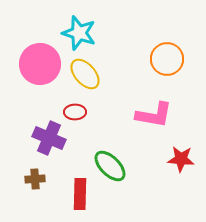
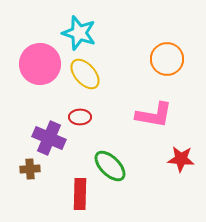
red ellipse: moved 5 px right, 5 px down
brown cross: moved 5 px left, 10 px up
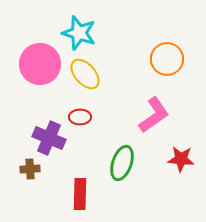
pink L-shape: rotated 45 degrees counterclockwise
green ellipse: moved 12 px right, 3 px up; rotated 64 degrees clockwise
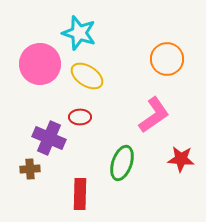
yellow ellipse: moved 2 px right, 2 px down; rotated 16 degrees counterclockwise
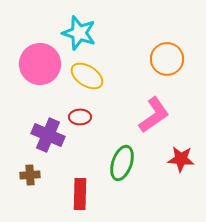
purple cross: moved 1 px left, 3 px up
brown cross: moved 6 px down
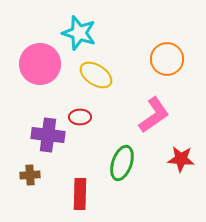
yellow ellipse: moved 9 px right, 1 px up
purple cross: rotated 16 degrees counterclockwise
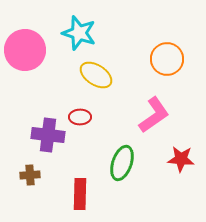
pink circle: moved 15 px left, 14 px up
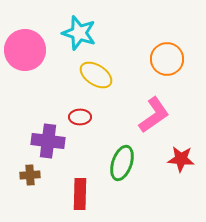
purple cross: moved 6 px down
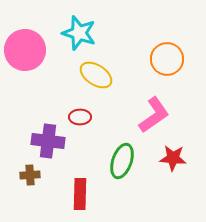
red star: moved 8 px left, 1 px up
green ellipse: moved 2 px up
